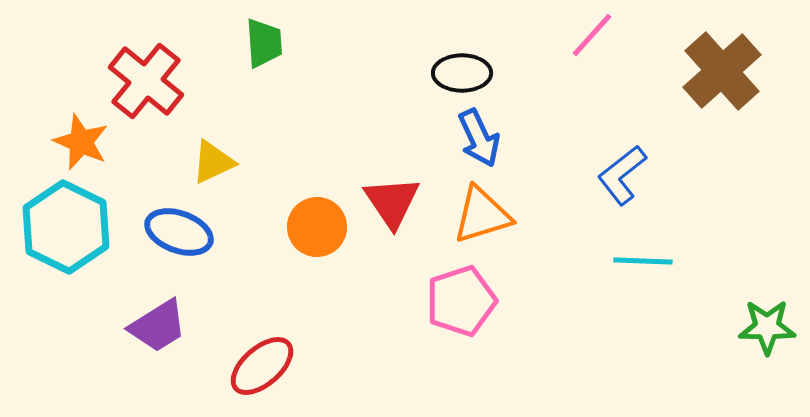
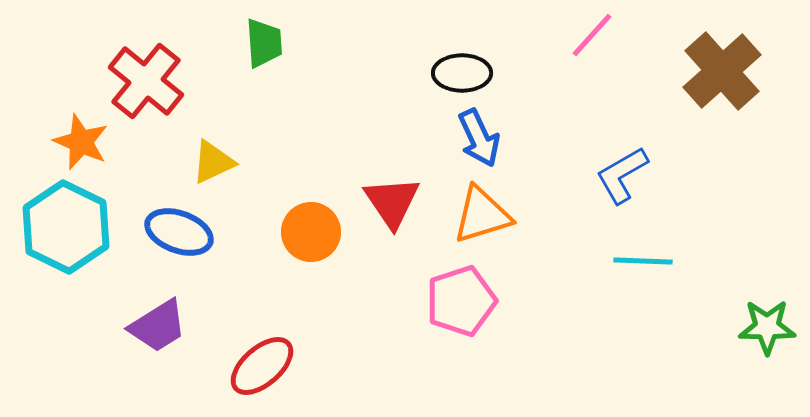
blue L-shape: rotated 8 degrees clockwise
orange circle: moved 6 px left, 5 px down
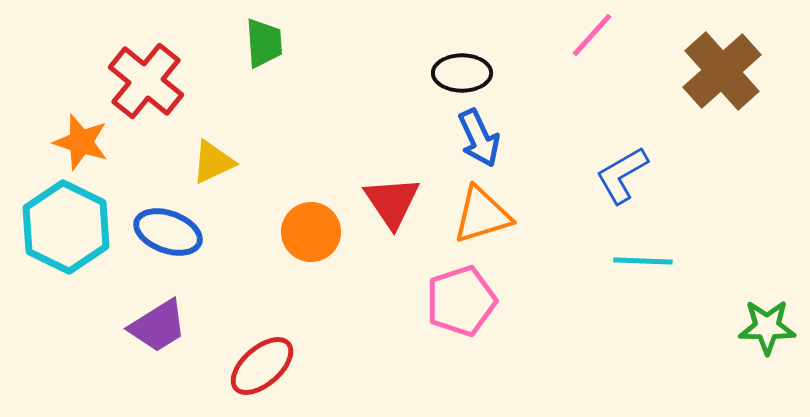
orange star: rotated 6 degrees counterclockwise
blue ellipse: moved 11 px left
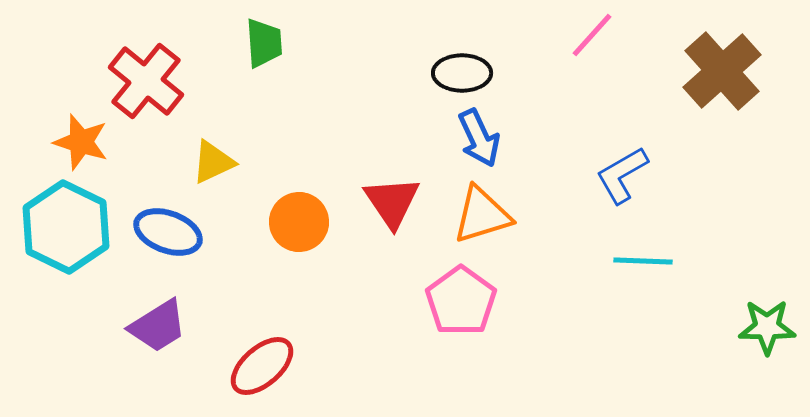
orange circle: moved 12 px left, 10 px up
pink pentagon: rotated 18 degrees counterclockwise
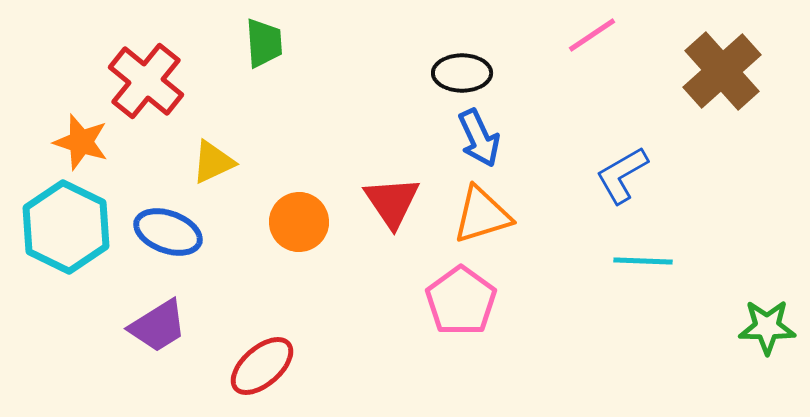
pink line: rotated 14 degrees clockwise
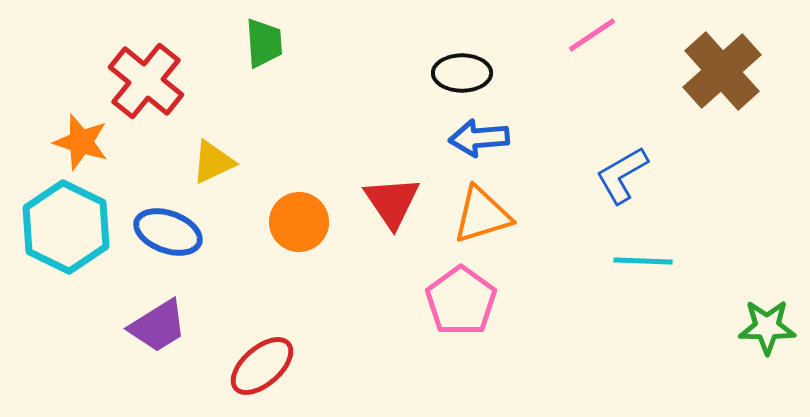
blue arrow: rotated 110 degrees clockwise
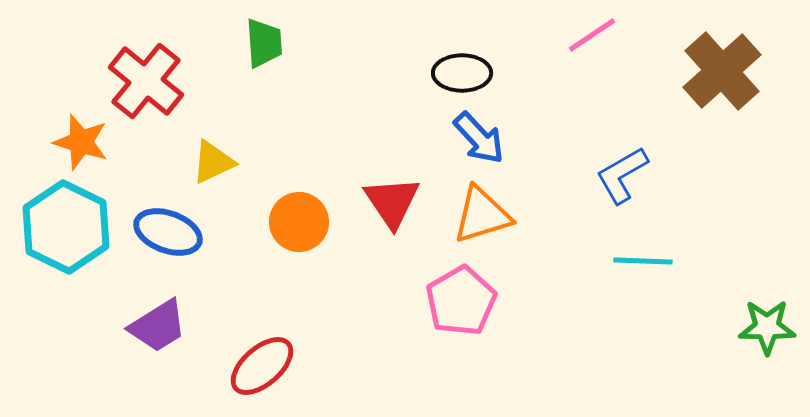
blue arrow: rotated 128 degrees counterclockwise
pink pentagon: rotated 6 degrees clockwise
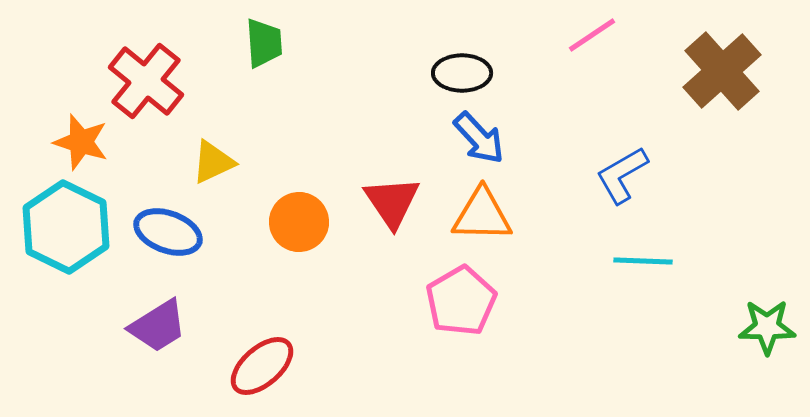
orange triangle: rotated 18 degrees clockwise
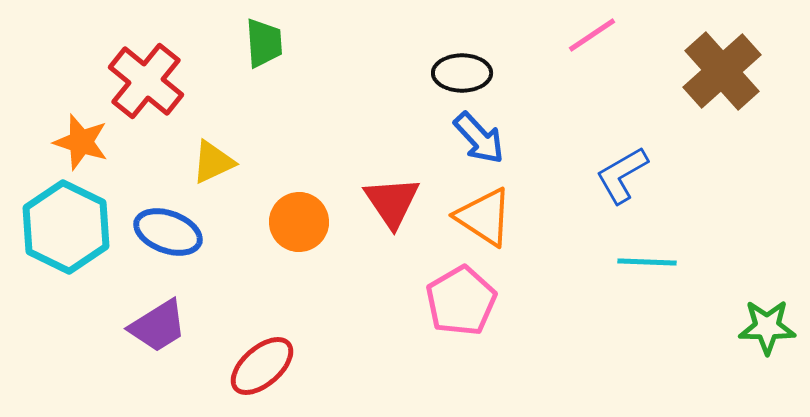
orange triangle: moved 2 px right, 2 px down; rotated 32 degrees clockwise
cyan line: moved 4 px right, 1 px down
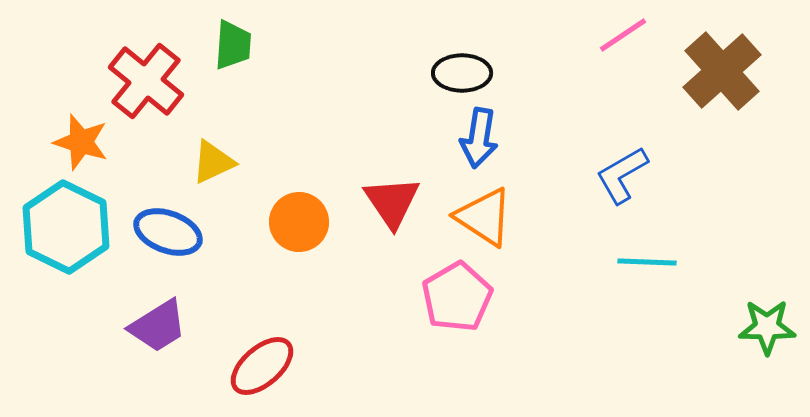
pink line: moved 31 px right
green trapezoid: moved 31 px left, 2 px down; rotated 8 degrees clockwise
blue arrow: rotated 52 degrees clockwise
pink pentagon: moved 4 px left, 4 px up
